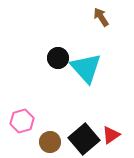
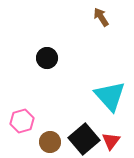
black circle: moved 11 px left
cyan triangle: moved 24 px right, 28 px down
red triangle: moved 6 px down; rotated 18 degrees counterclockwise
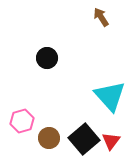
brown circle: moved 1 px left, 4 px up
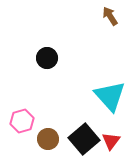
brown arrow: moved 9 px right, 1 px up
brown circle: moved 1 px left, 1 px down
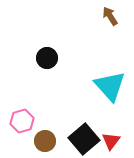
cyan triangle: moved 10 px up
brown circle: moved 3 px left, 2 px down
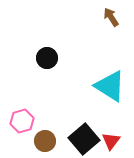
brown arrow: moved 1 px right, 1 px down
cyan triangle: rotated 16 degrees counterclockwise
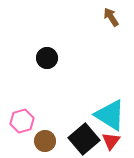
cyan triangle: moved 29 px down
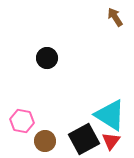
brown arrow: moved 4 px right
pink hexagon: rotated 25 degrees clockwise
black square: rotated 12 degrees clockwise
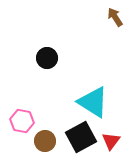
cyan triangle: moved 17 px left, 13 px up
black square: moved 3 px left, 2 px up
